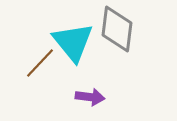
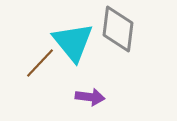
gray diamond: moved 1 px right
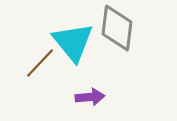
gray diamond: moved 1 px left, 1 px up
purple arrow: rotated 12 degrees counterclockwise
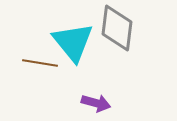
brown line: rotated 56 degrees clockwise
purple arrow: moved 6 px right, 6 px down; rotated 20 degrees clockwise
